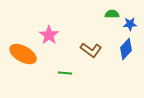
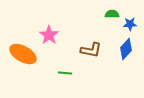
brown L-shape: rotated 25 degrees counterclockwise
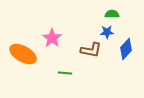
blue star: moved 23 px left, 8 px down
pink star: moved 3 px right, 3 px down
